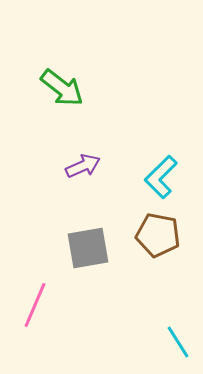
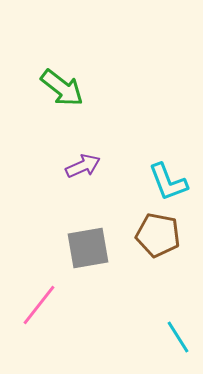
cyan L-shape: moved 7 px right, 5 px down; rotated 66 degrees counterclockwise
pink line: moved 4 px right; rotated 15 degrees clockwise
cyan line: moved 5 px up
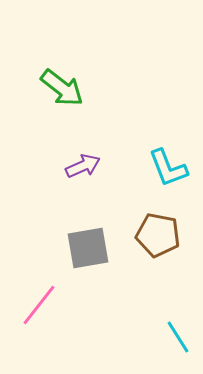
cyan L-shape: moved 14 px up
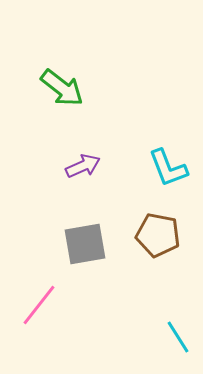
gray square: moved 3 px left, 4 px up
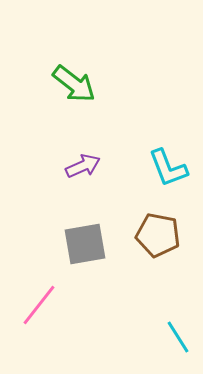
green arrow: moved 12 px right, 4 px up
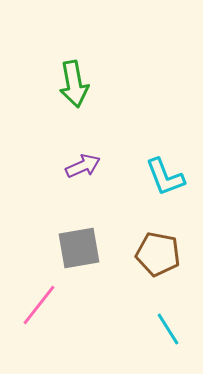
green arrow: rotated 42 degrees clockwise
cyan L-shape: moved 3 px left, 9 px down
brown pentagon: moved 19 px down
gray square: moved 6 px left, 4 px down
cyan line: moved 10 px left, 8 px up
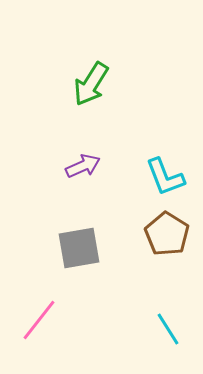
green arrow: moved 17 px right; rotated 42 degrees clockwise
brown pentagon: moved 9 px right, 20 px up; rotated 21 degrees clockwise
pink line: moved 15 px down
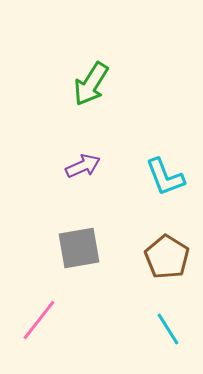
brown pentagon: moved 23 px down
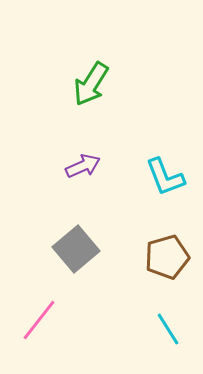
gray square: moved 3 px left, 1 px down; rotated 30 degrees counterclockwise
brown pentagon: rotated 24 degrees clockwise
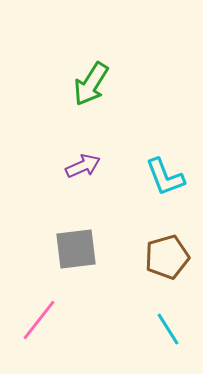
gray square: rotated 33 degrees clockwise
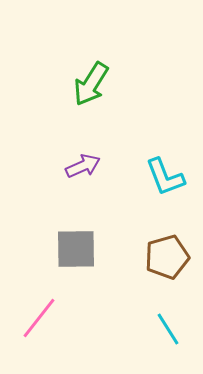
gray square: rotated 6 degrees clockwise
pink line: moved 2 px up
